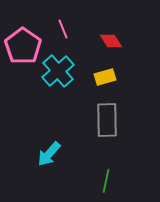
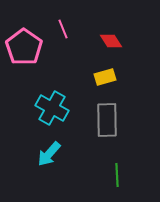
pink pentagon: moved 1 px right, 1 px down
cyan cross: moved 6 px left, 37 px down; rotated 20 degrees counterclockwise
green line: moved 11 px right, 6 px up; rotated 15 degrees counterclockwise
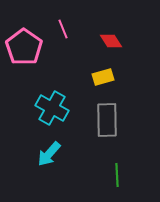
yellow rectangle: moved 2 px left
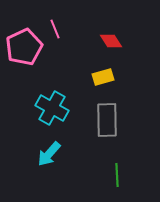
pink line: moved 8 px left
pink pentagon: rotated 12 degrees clockwise
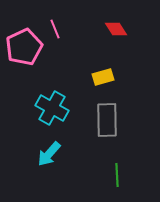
red diamond: moved 5 px right, 12 px up
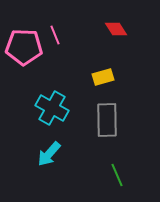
pink line: moved 6 px down
pink pentagon: rotated 27 degrees clockwise
green line: rotated 20 degrees counterclockwise
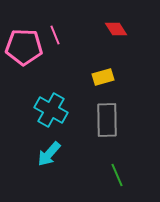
cyan cross: moved 1 px left, 2 px down
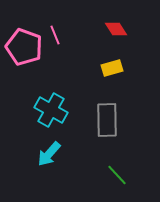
pink pentagon: rotated 18 degrees clockwise
yellow rectangle: moved 9 px right, 9 px up
green line: rotated 20 degrees counterclockwise
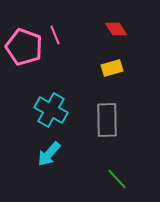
green line: moved 4 px down
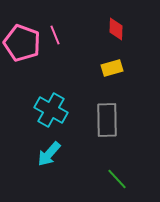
red diamond: rotated 35 degrees clockwise
pink pentagon: moved 2 px left, 4 px up
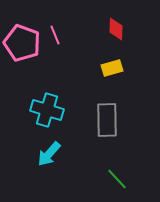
cyan cross: moved 4 px left; rotated 12 degrees counterclockwise
